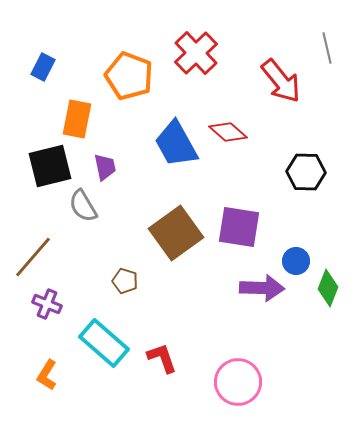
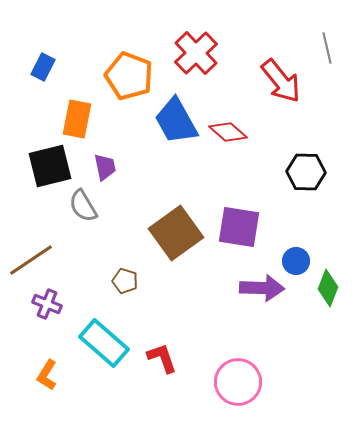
blue trapezoid: moved 23 px up
brown line: moved 2 px left, 3 px down; rotated 15 degrees clockwise
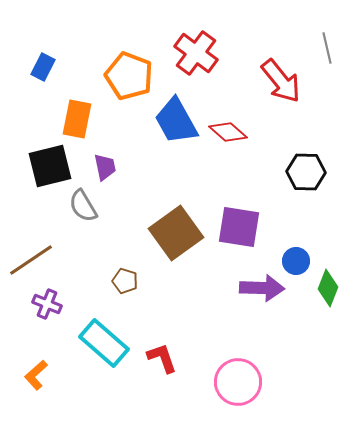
red cross: rotated 9 degrees counterclockwise
orange L-shape: moved 11 px left; rotated 16 degrees clockwise
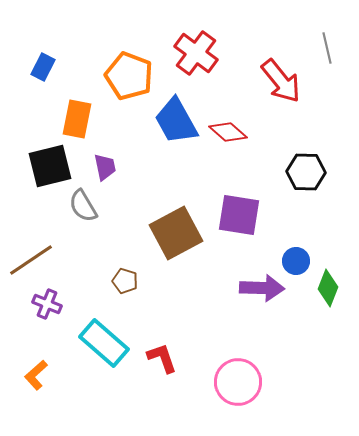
purple square: moved 12 px up
brown square: rotated 8 degrees clockwise
